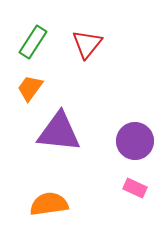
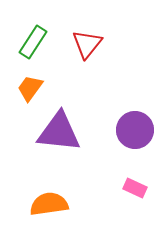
purple circle: moved 11 px up
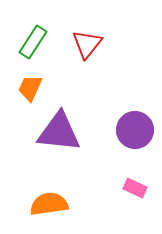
orange trapezoid: rotated 12 degrees counterclockwise
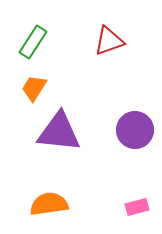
red triangle: moved 22 px right, 3 px up; rotated 32 degrees clockwise
orange trapezoid: moved 4 px right; rotated 8 degrees clockwise
pink rectangle: moved 2 px right, 19 px down; rotated 40 degrees counterclockwise
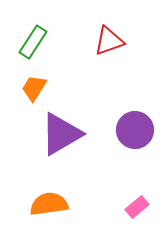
purple triangle: moved 2 px right, 2 px down; rotated 36 degrees counterclockwise
pink rectangle: rotated 25 degrees counterclockwise
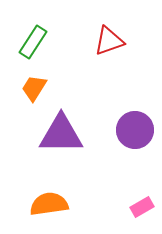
purple triangle: rotated 30 degrees clockwise
pink rectangle: moved 5 px right; rotated 10 degrees clockwise
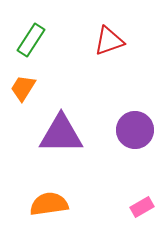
green rectangle: moved 2 px left, 2 px up
orange trapezoid: moved 11 px left
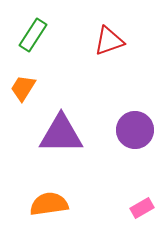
green rectangle: moved 2 px right, 5 px up
pink rectangle: moved 1 px down
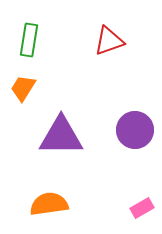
green rectangle: moved 4 px left, 5 px down; rotated 24 degrees counterclockwise
purple triangle: moved 2 px down
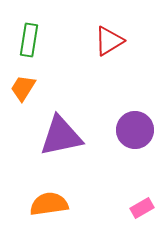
red triangle: rotated 12 degrees counterclockwise
purple triangle: rotated 12 degrees counterclockwise
